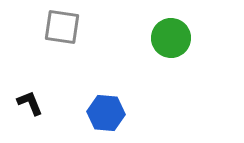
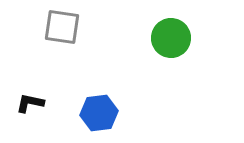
black L-shape: rotated 56 degrees counterclockwise
blue hexagon: moved 7 px left; rotated 12 degrees counterclockwise
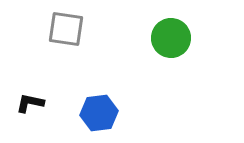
gray square: moved 4 px right, 2 px down
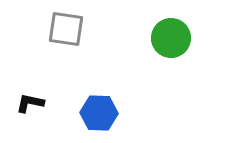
blue hexagon: rotated 9 degrees clockwise
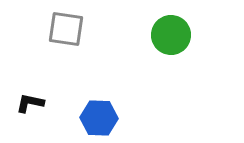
green circle: moved 3 px up
blue hexagon: moved 5 px down
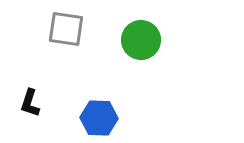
green circle: moved 30 px left, 5 px down
black L-shape: rotated 84 degrees counterclockwise
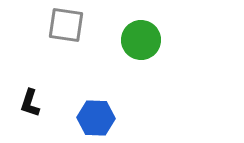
gray square: moved 4 px up
blue hexagon: moved 3 px left
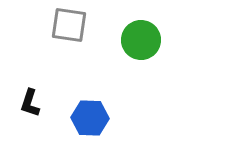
gray square: moved 3 px right
blue hexagon: moved 6 px left
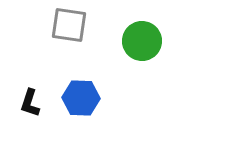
green circle: moved 1 px right, 1 px down
blue hexagon: moved 9 px left, 20 px up
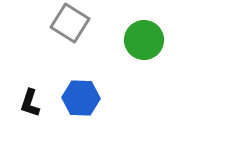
gray square: moved 1 px right, 2 px up; rotated 24 degrees clockwise
green circle: moved 2 px right, 1 px up
